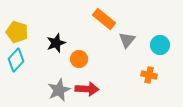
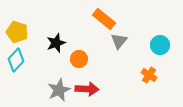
gray triangle: moved 8 px left, 1 px down
orange cross: rotated 21 degrees clockwise
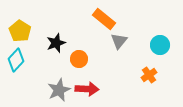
yellow pentagon: moved 3 px right, 1 px up; rotated 15 degrees clockwise
orange cross: rotated 21 degrees clockwise
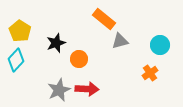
gray triangle: moved 1 px right; rotated 36 degrees clockwise
orange cross: moved 1 px right, 2 px up
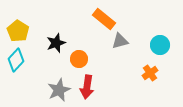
yellow pentagon: moved 2 px left
red arrow: moved 2 px up; rotated 95 degrees clockwise
